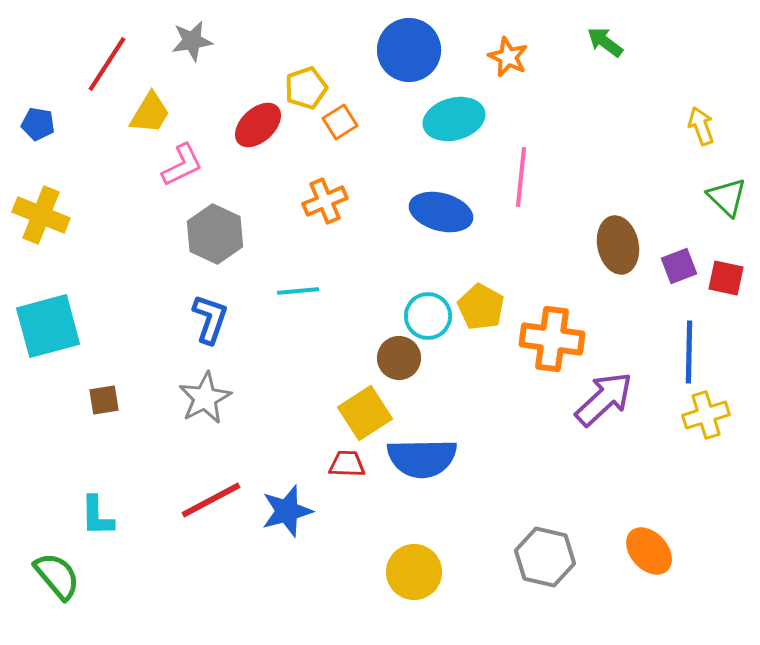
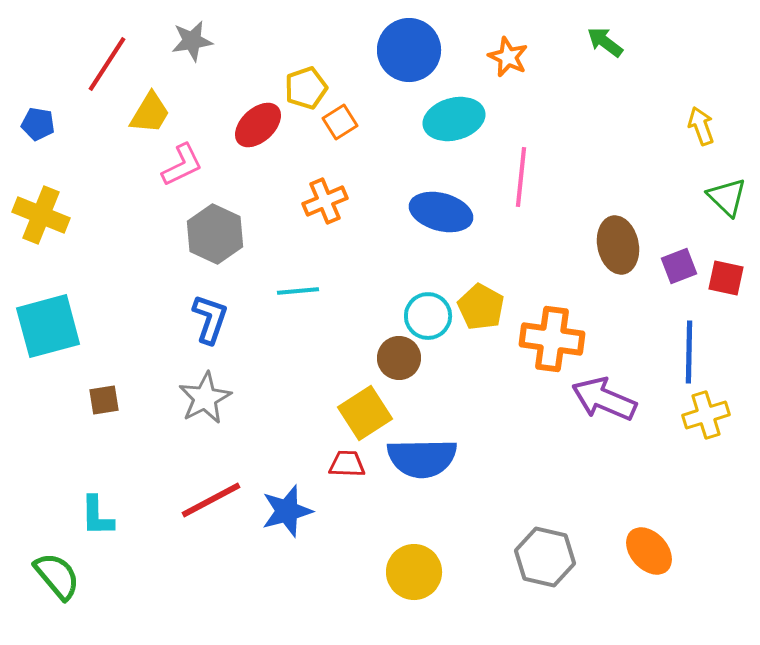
purple arrow at (604, 399): rotated 114 degrees counterclockwise
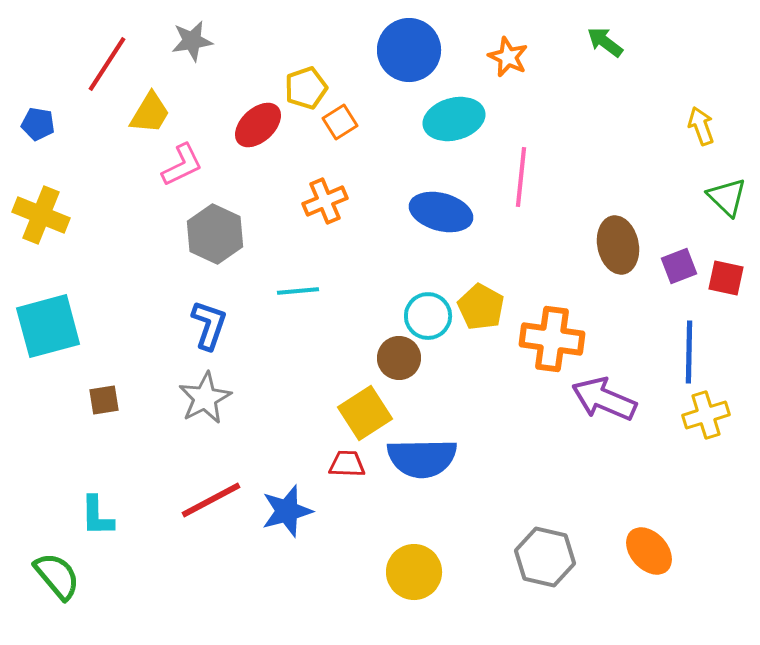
blue L-shape at (210, 319): moved 1 px left, 6 px down
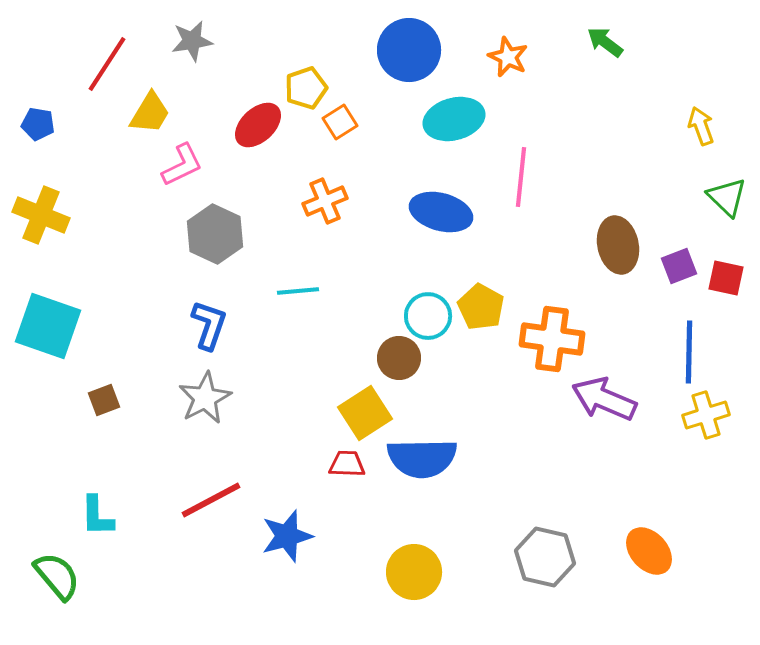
cyan square at (48, 326): rotated 34 degrees clockwise
brown square at (104, 400): rotated 12 degrees counterclockwise
blue star at (287, 511): moved 25 px down
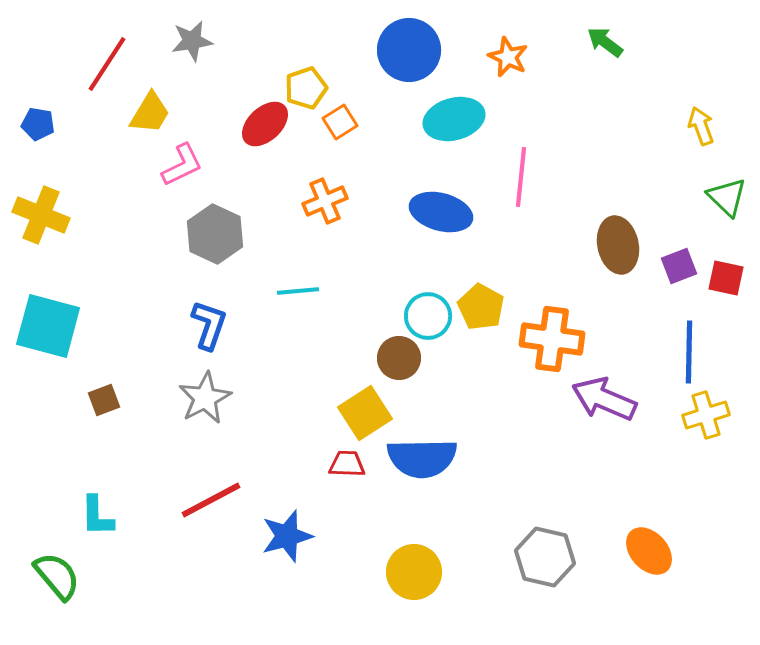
red ellipse at (258, 125): moved 7 px right, 1 px up
cyan square at (48, 326): rotated 4 degrees counterclockwise
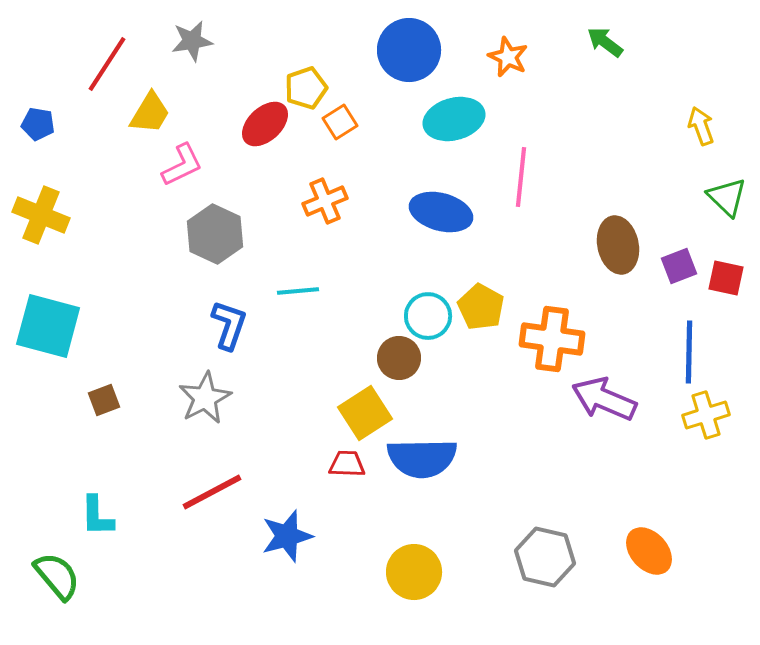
blue L-shape at (209, 325): moved 20 px right
red line at (211, 500): moved 1 px right, 8 px up
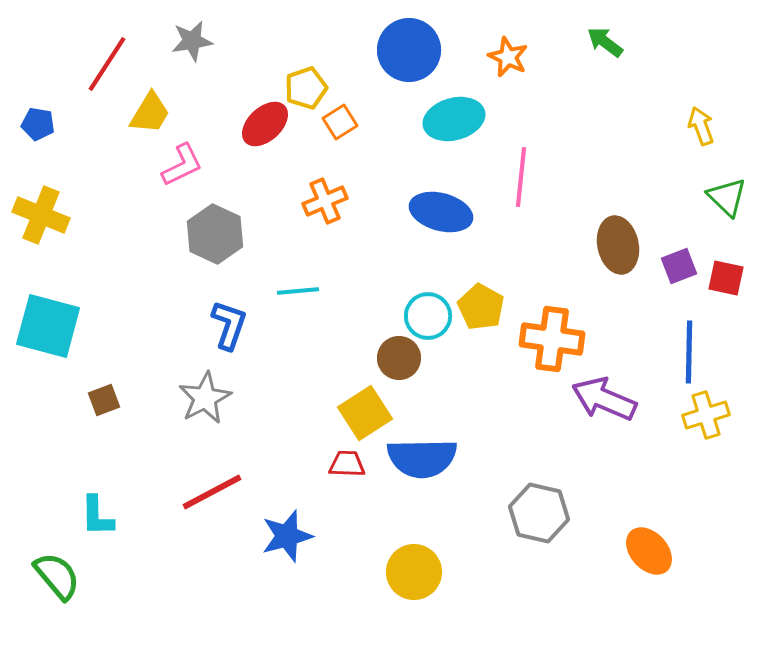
gray hexagon at (545, 557): moved 6 px left, 44 px up
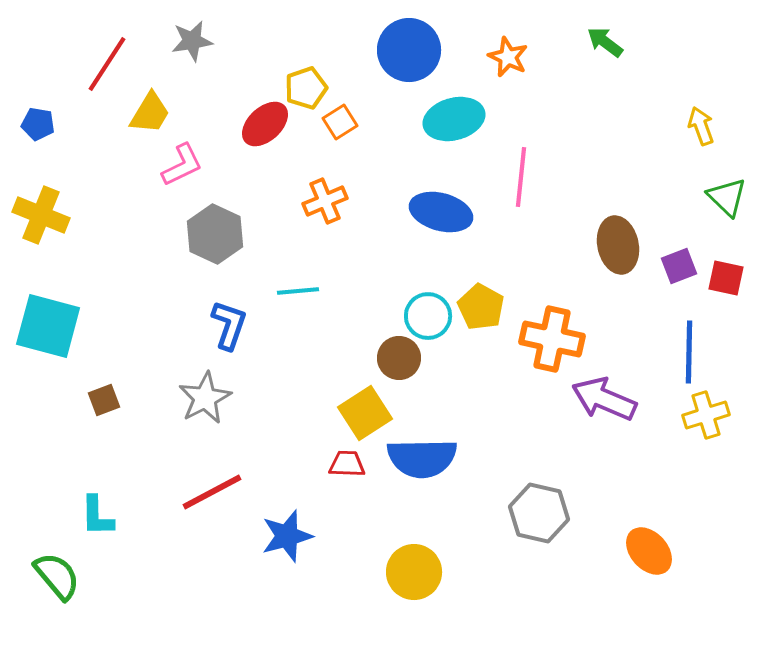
orange cross at (552, 339): rotated 4 degrees clockwise
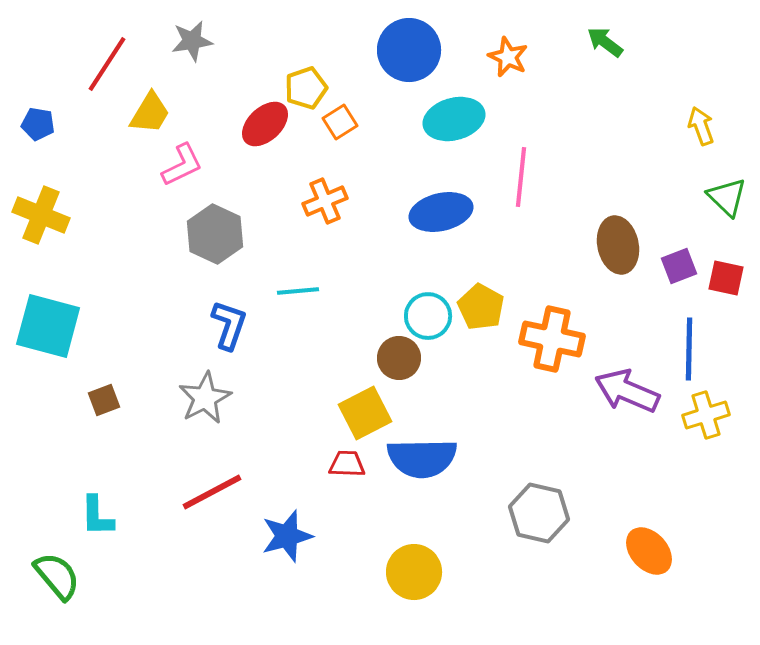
blue ellipse at (441, 212): rotated 28 degrees counterclockwise
blue line at (689, 352): moved 3 px up
purple arrow at (604, 399): moved 23 px right, 8 px up
yellow square at (365, 413): rotated 6 degrees clockwise
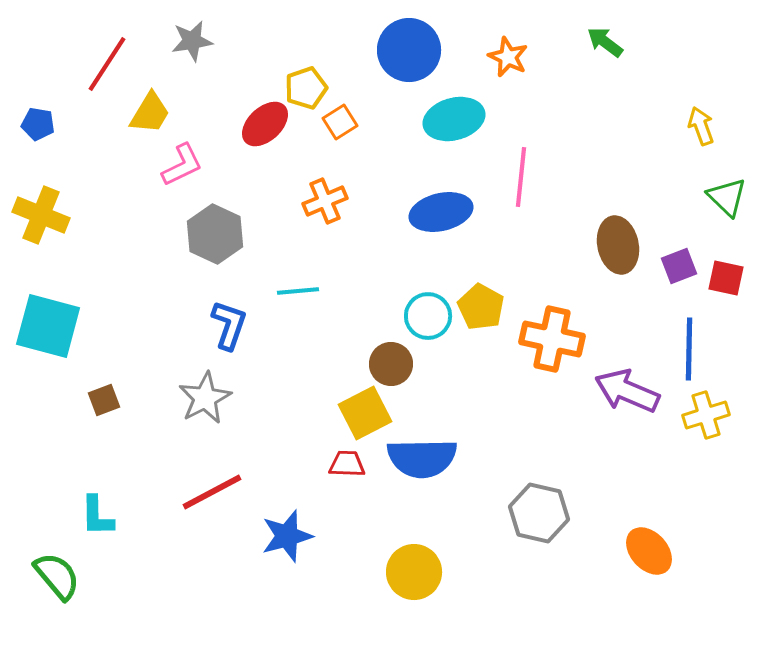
brown circle at (399, 358): moved 8 px left, 6 px down
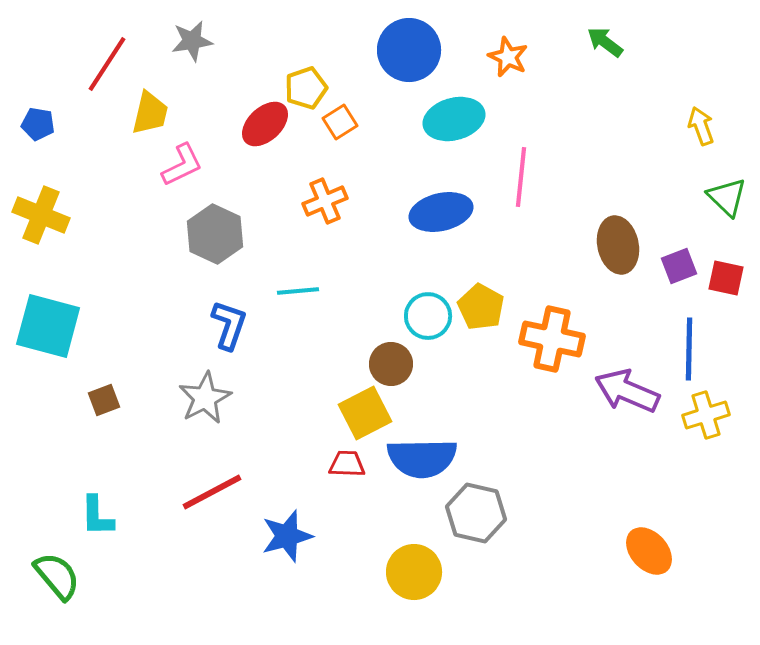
yellow trapezoid at (150, 113): rotated 18 degrees counterclockwise
gray hexagon at (539, 513): moved 63 px left
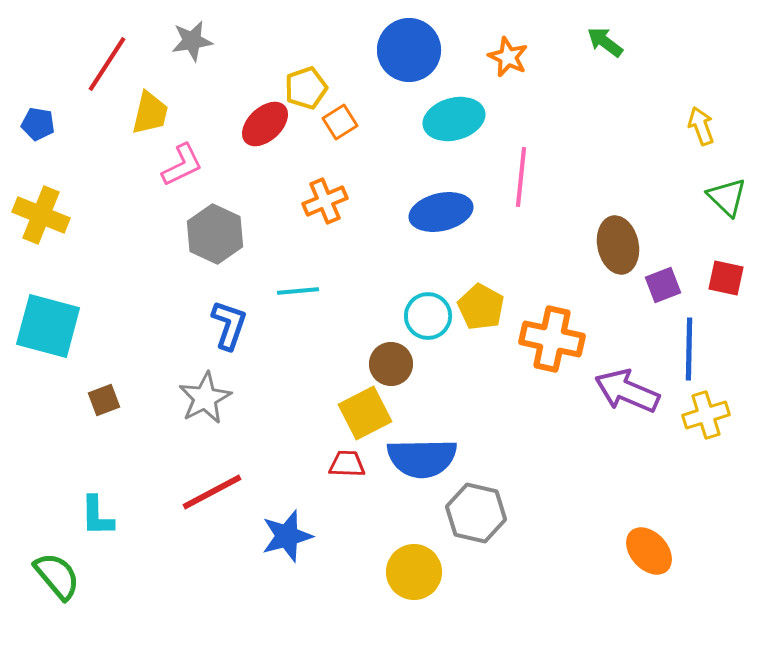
purple square at (679, 266): moved 16 px left, 19 px down
